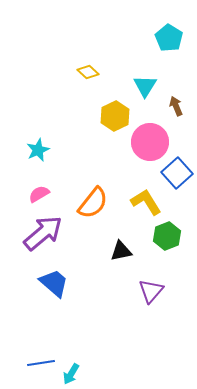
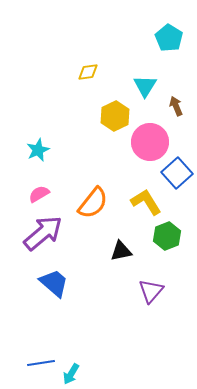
yellow diamond: rotated 50 degrees counterclockwise
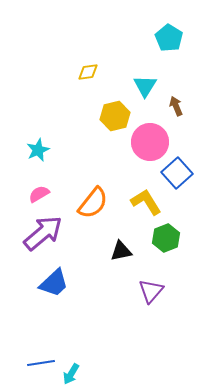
yellow hexagon: rotated 12 degrees clockwise
green hexagon: moved 1 px left, 2 px down
blue trapezoid: rotated 96 degrees clockwise
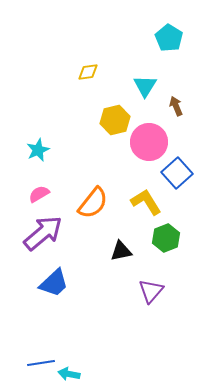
yellow hexagon: moved 4 px down
pink circle: moved 1 px left
cyan arrow: moved 2 px left; rotated 70 degrees clockwise
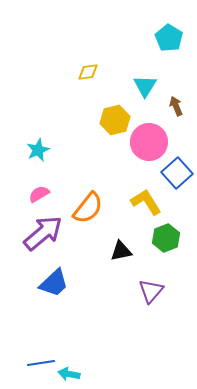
orange semicircle: moved 5 px left, 5 px down
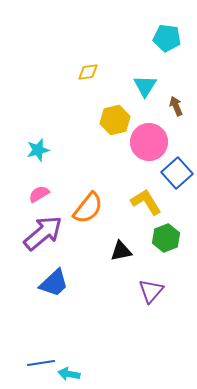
cyan pentagon: moved 2 px left; rotated 24 degrees counterclockwise
cyan star: rotated 10 degrees clockwise
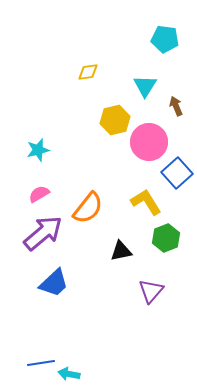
cyan pentagon: moved 2 px left, 1 px down
